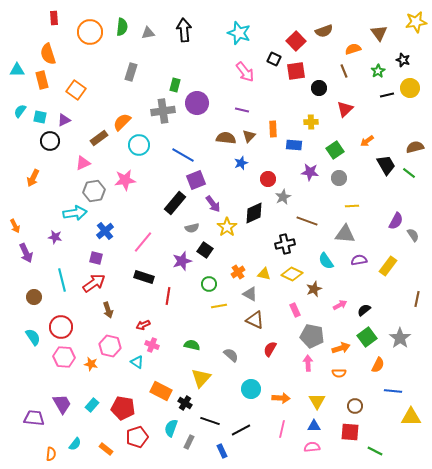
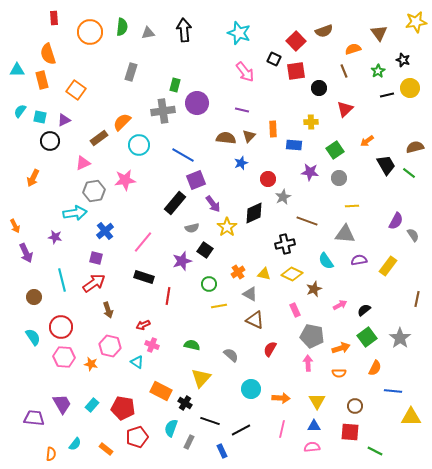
orange semicircle at (378, 365): moved 3 px left, 3 px down
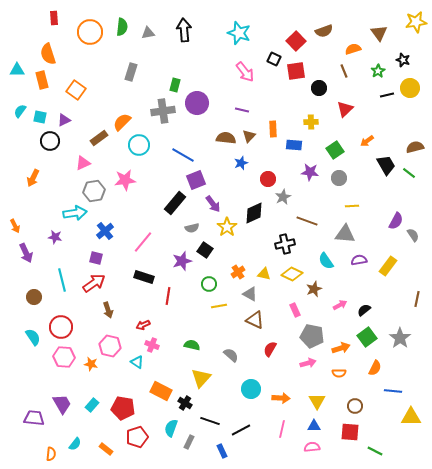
pink arrow at (308, 363): rotated 77 degrees clockwise
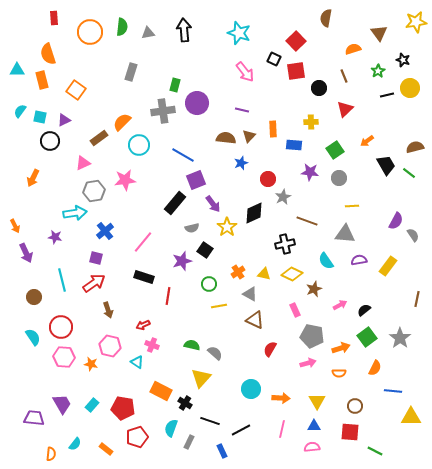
brown semicircle at (324, 31): moved 2 px right, 13 px up; rotated 120 degrees clockwise
brown line at (344, 71): moved 5 px down
gray semicircle at (231, 355): moved 16 px left, 2 px up
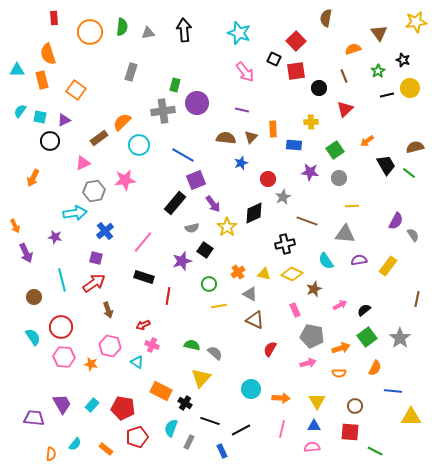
brown triangle at (249, 136): moved 2 px right, 1 px down
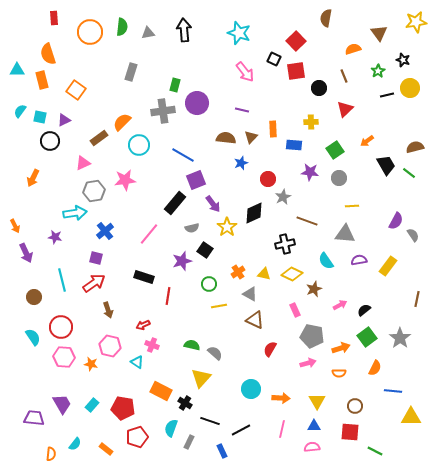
pink line at (143, 242): moved 6 px right, 8 px up
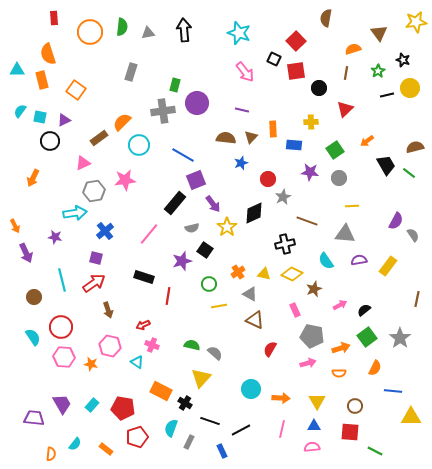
brown line at (344, 76): moved 2 px right, 3 px up; rotated 32 degrees clockwise
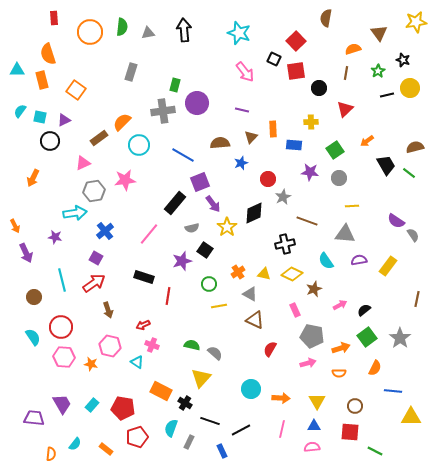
brown semicircle at (226, 138): moved 6 px left, 5 px down; rotated 12 degrees counterclockwise
purple square at (196, 180): moved 4 px right, 2 px down
purple semicircle at (396, 221): rotated 96 degrees clockwise
purple square at (96, 258): rotated 16 degrees clockwise
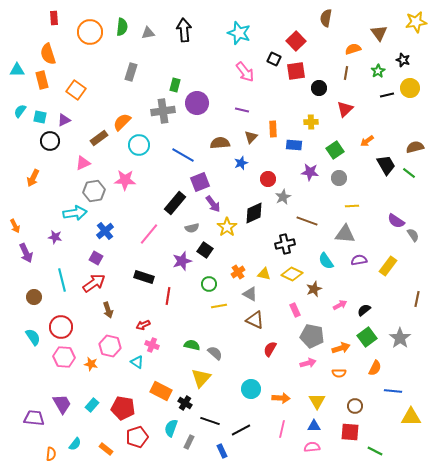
pink star at (125, 180): rotated 10 degrees clockwise
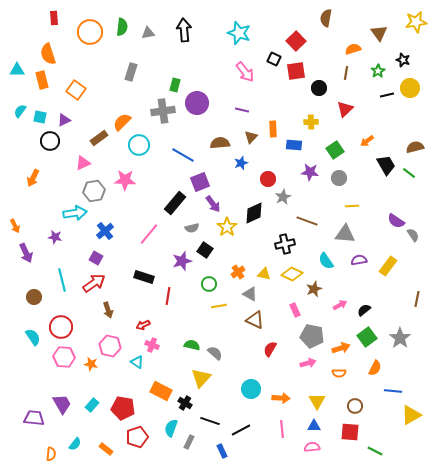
yellow triangle at (411, 417): moved 2 px up; rotated 30 degrees counterclockwise
pink line at (282, 429): rotated 18 degrees counterclockwise
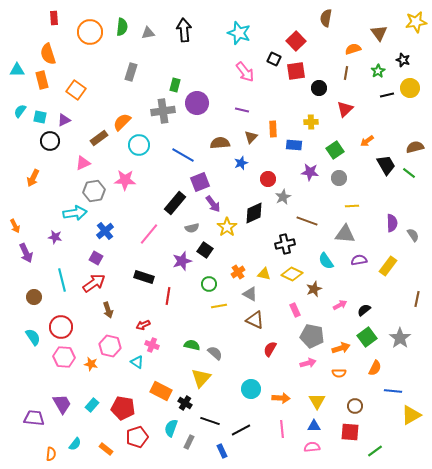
purple semicircle at (396, 221): moved 4 px left, 2 px down; rotated 126 degrees counterclockwise
green line at (375, 451): rotated 63 degrees counterclockwise
